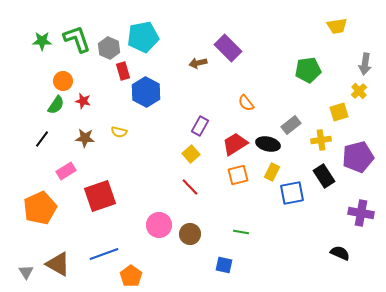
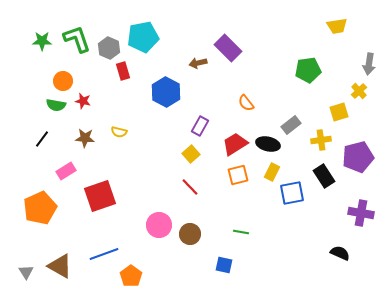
gray arrow at (365, 64): moved 4 px right
blue hexagon at (146, 92): moved 20 px right
green semicircle at (56, 105): rotated 66 degrees clockwise
brown triangle at (58, 264): moved 2 px right, 2 px down
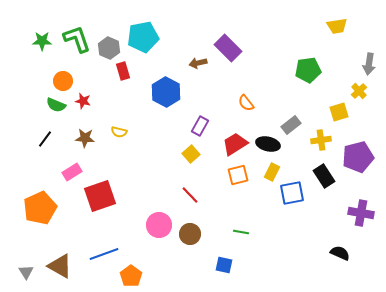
green semicircle at (56, 105): rotated 12 degrees clockwise
black line at (42, 139): moved 3 px right
pink rectangle at (66, 171): moved 6 px right, 1 px down
red line at (190, 187): moved 8 px down
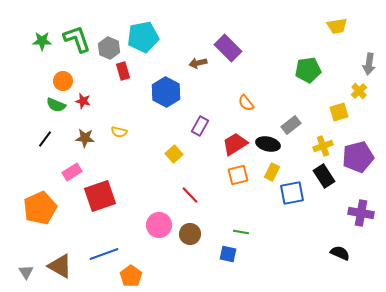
yellow cross at (321, 140): moved 2 px right, 6 px down; rotated 12 degrees counterclockwise
yellow square at (191, 154): moved 17 px left
blue square at (224, 265): moved 4 px right, 11 px up
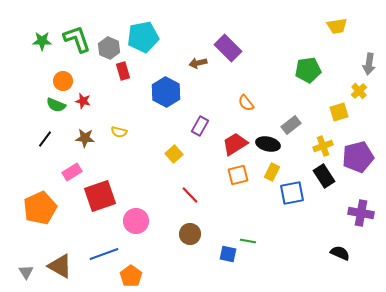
pink circle at (159, 225): moved 23 px left, 4 px up
green line at (241, 232): moved 7 px right, 9 px down
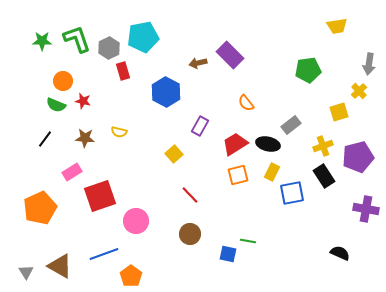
gray hexagon at (109, 48): rotated 10 degrees clockwise
purple rectangle at (228, 48): moved 2 px right, 7 px down
purple cross at (361, 213): moved 5 px right, 4 px up
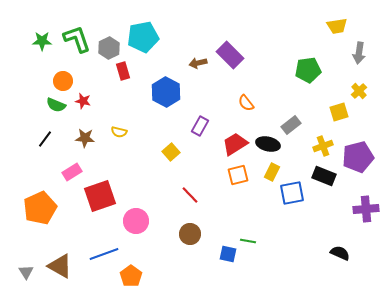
gray arrow at (369, 64): moved 10 px left, 11 px up
yellow square at (174, 154): moved 3 px left, 2 px up
black rectangle at (324, 176): rotated 35 degrees counterclockwise
purple cross at (366, 209): rotated 15 degrees counterclockwise
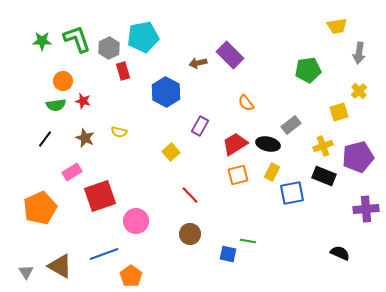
green semicircle at (56, 105): rotated 30 degrees counterclockwise
brown star at (85, 138): rotated 18 degrees clockwise
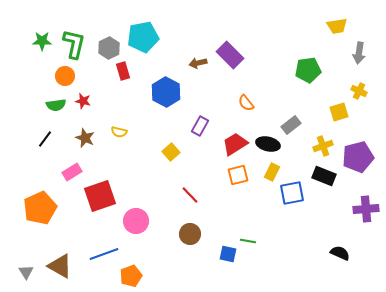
green L-shape at (77, 39): moved 3 px left, 5 px down; rotated 32 degrees clockwise
orange circle at (63, 81): moved 2 px right, 5 px up
yellow cross at (359, 91): rotated 21 degrees counterclockwise
orange pentagon at (131, 276): rotated 15 degrees clockwise
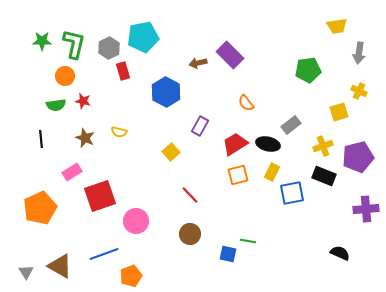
black line at (45, 139): moved 4 px left; rotated 42 degrees counterclockwise
